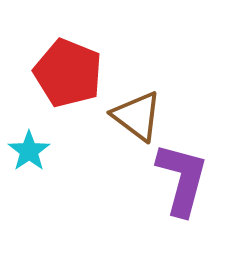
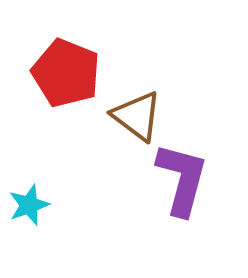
red pentagon: moved 2 px left
cyan star: moved 54 px down; rotated 15 degrees clockwise
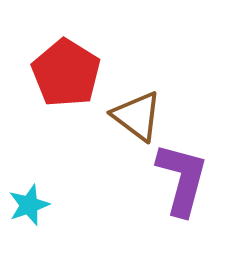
red pentagon: rotated 10 degrees clockwise
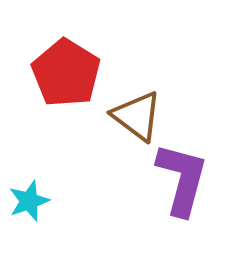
cyan star: moved 4 px up
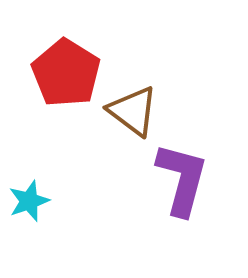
brown triangle: moved 4 px left, 5 px up
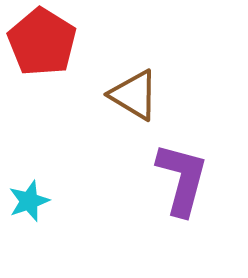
red pentagon: moved 24 px left, 31 px up
brown triangle: moved 1 px right, 16 px up; rotated 6 degrees counterclockwise
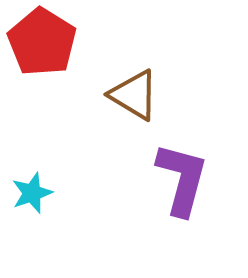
cyan star: moved 3 px right, 8 px up
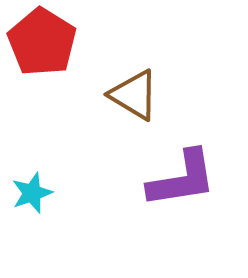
purple L-shape: rotated 66 degrees clockwise
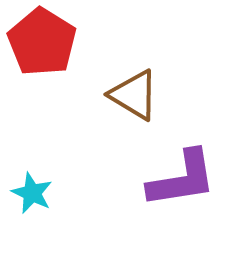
cyan star: rotated 27 degrees counterclockwise
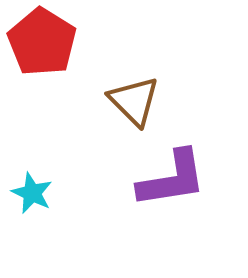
brown triangle: moved 6 px down; rotated 14 degrees clockwise
purple L-shape: moved 10 px left
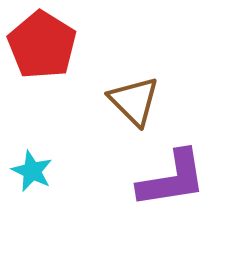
red pentagon: moved 3 px down
cyan star: moved 22 px up
